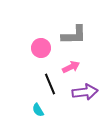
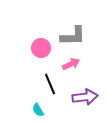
gray L-shape: moved 1 px left, 1 px down
pink arrow: moved 3 px up
purple arrow: moved 5 px down
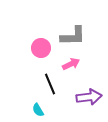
purple arrow: moved 4 px right
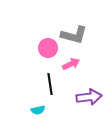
gray L-shape: moved 1 px right, 1 px up; rotated 16 degrees clockwise
pink circle: moved 7 px right
black line: rotated 15 degrees clockwise
cyan semicircle: rotated 72 degrees counterclockwise
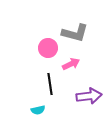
gray L-shape: moved 1 px right, 2 px up
purple arrow: moved 1 px up
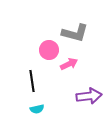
pink circle: moved 1 px right, 2 px down
pink arrow: moved 2 px left
black line: moved 18 px left, 3 px up
cyan semicircle: moved 1 px left, 1 px up
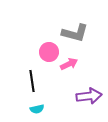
pink circle: moved 2 px down
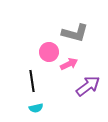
purple arrow: moved 1 px left, 10 px up; rotated 30 degrees counterclockwise
cyan semicircle: moved 1 px left, 1 px up
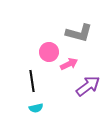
gray L-shape: moved 4 px right
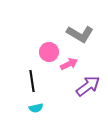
gray L-shape: moved 1 px right, 1 px down; rotated 16 degrees clockwise
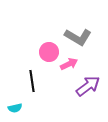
gray L-shape: moved 2 px left, 3 px down
cyan semicircle: moved 21 px left
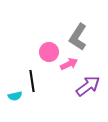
gray L-shape: rotated 92 degrees clockwise
cyan semicircle: moved 12 px up
